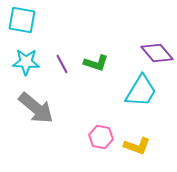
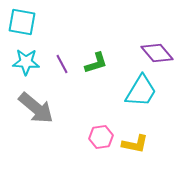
cyan square: moved 2 px down
green L-shape: rotated 35 degrees counterclockwise
pink hexagon: rotated 20 degrees counterclockwise
yellow L-shape: moved 2 px left, 2 px up; rotated 8 degrees counterclockwise
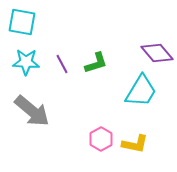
gray arrow: moved 4 px left, 3 px down
pink hexagon: moved 2 px down; rotated 20 degrees counterclockwise
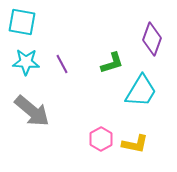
purple diamond: moved 5 px left, 14 px up; rotated 60 degrees clockwise
green L-shape: moved 16 px right
